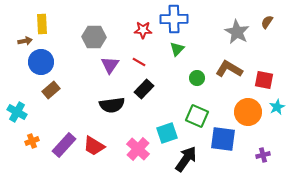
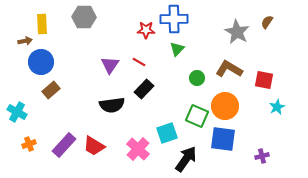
red star: moved 3 px right
gray hexagon: moved 10 px left, 20 px up
orange circle: moved 23 px left, 6 px up
orange cross: moved 3 px left, 3 px down
purple cross: moved 1 px left, 1 px down
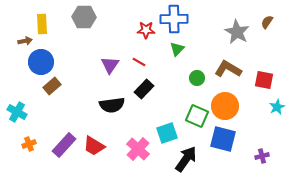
brown L-shape: moved 1 px left
brown rectangle: moved 1 px right, 4 px up
blue square: rotated 8 degrees clockwise
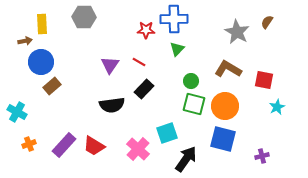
green circle: moved 6 px left, 3 px down
green square: moved 3 px left, 12 px up; rotated 10 degrees counterclockwise
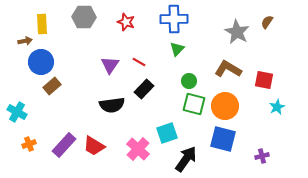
red star: moved 20 px left, 8 px up; rotated 18 degrees clockwise
green circle: moved 2 px left
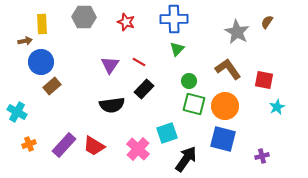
brown L-shape: rotated 24 degrees clockwise
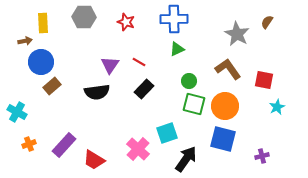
yellow rectangle: moved 1 px right, 1 px up
gray star: moved 2 px down
green triangle: rotated 21 degrees clockwise
black semicircle: moved 15 px left, 13 px up
red trapezoid: moved 14 px down
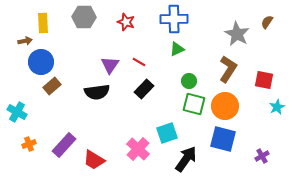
brown L-shape: rotated 68 degrees clockwise
purple cross: rotated 16 degrees counterclockwise
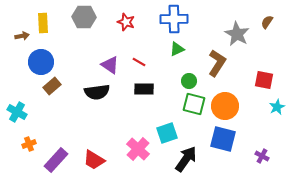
brown arrow: moved 3 px left, 5 px up
purple triangle: rotated 30 degrees counterclockwise
brown L-shape: moved 11 px left, 6 px up
black rectangle: rotated 48 degrees clockwise
purple rectangle: moved 8 px left, 15 px down
purple cross: rotated 32 degrees counterclockwise
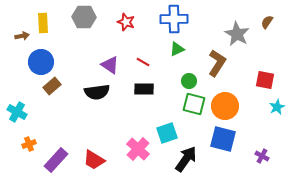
red line: moved 4 px right
red square: moved 1 px right
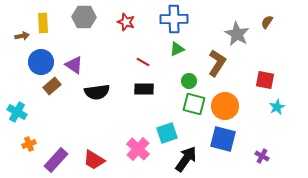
purple triangle: moved 36 px left
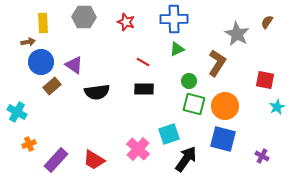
brown arrow: moved 6 px right, 6 px down
cyan square: moved 2 px right, 1 px down
